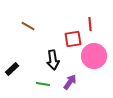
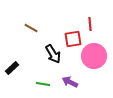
brown line: moved 3 px right, 2 px down
black arrow: moved 6 px up; rotated 24 degrees counterclockwise
black rectangle: moved 1 px up
purple arrow: rotated 98 degrees counterclockwise
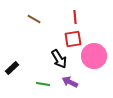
red line: moved 15 px left, 7 px up
brown line: moved 3 px right, 9 px up
black arrow: moved 6 px right, 5 px down
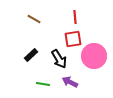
black rectangle: moved 19 px right, 13 px up
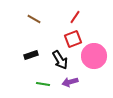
red line: rotated 40 degrees clockwise
red square: rotated 12 degrees counterclockwise
black rectangle: rotated 24 degrees clockwise
black arrow: moved 1 px right, 1 px down
purple arrow: rotated 42 degrees counterclockwise
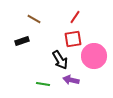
red square: rotated 12 degrees clockwise
black rectangle: moved 9 px left, 14 px up
purple arrow: moved 1 px right, 2 px up; rotated 28 degrees clockwise
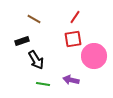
black arrow: moved 24 px left
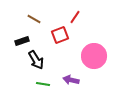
red square: moved 13 px left, 4 px up; rotated 12 degrees counterclockwise
